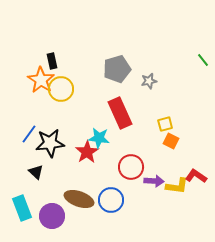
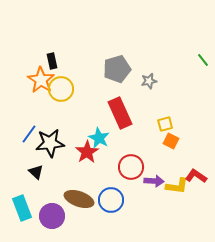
cyan star: rotated 20 degrees clockwise
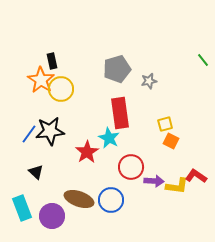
red rectangle: rotated 16 degrees clockwise
cyan star: moved 10 px right
black star: moved 12 px up
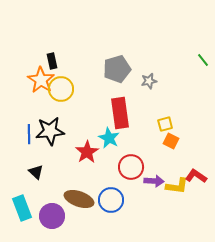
blue line: rotated 36 degrees counterclockwise
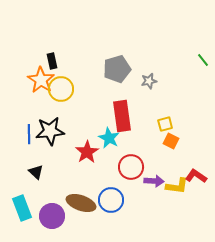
red rectangle: moved 2 px right, 3 px down
brown ellipse: moved 2 px right, 4 px down
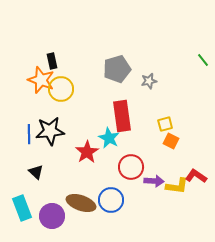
orange star: rotated 12 degrees counterclockwise
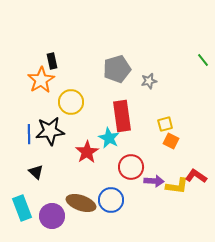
orange star: rotated 20 degrees clockwise
yellow circle: moved 10 px right, 13 px down
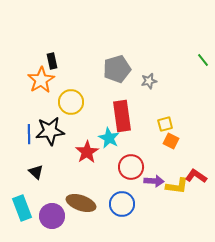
blue circle: moved 11 px right, 4 px down
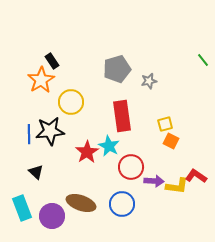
black rectangle: rotated 21 degrees counterclockwise
cyan star: moved 8 px down
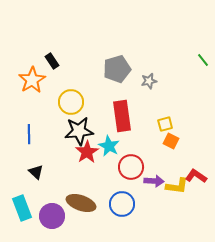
orange star: moved 9 px left
black star: moved 29 px right
